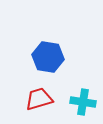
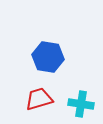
cyan cross: moved 2 px left, 2 px down
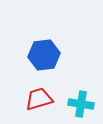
blue hexagon: moved 4 px left, 2 px up; rotated 16 degrees counterclockwise
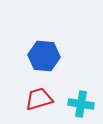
blue hexagon: moved 1 px down; rotated 12 degrees clockwise
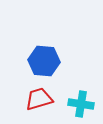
blue hexagon: moved 5 px down
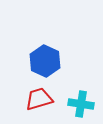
blue hexagon: moved 1 px right; rotated 20 degrees clockwise
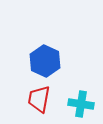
red trapezoid: rotated 64 degrees counterclockwise
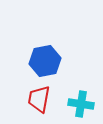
blue hexagon: rotated 24 degrees clockwise
